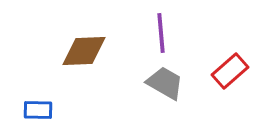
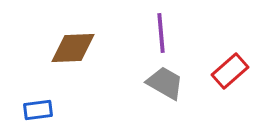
brown diamond: moved 11 px left, 3 px up
blue rectangle: rotated 8 degrees counterclockwise
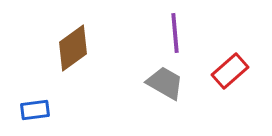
purple line: moved 14 px right
brown diamond: rotated 33 degrees counterclockwise
blue rectangle: moved 3 px left
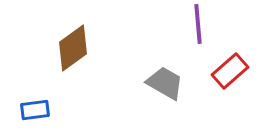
purple line: moved 23 px right, 9 px up
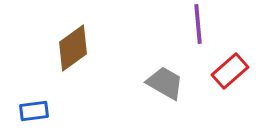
blue rectangle: moved 1 px left, 1 px down
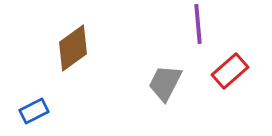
gray trapezoid: rotated 93 degrees counterclockwise
blue rectangle: rotated 20 degrees counterclockwise
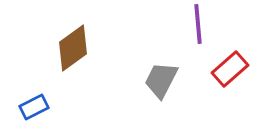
red rectangle: moved 2 px up
gray trapezoid: moved 4 px left, 3 px up
blue rectangle: moved 4 px up
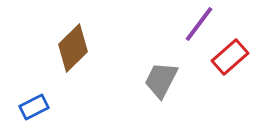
purple line: moved 1 px right; rotated 42 degrees clockwise
brown diamond: rotated 9 degrees counterclockwise
red rectangle: moved 12 px up
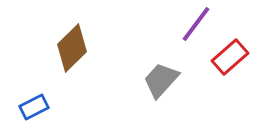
purple line: moved 3 px left
brown diamond: moved 1 px left
gray trapezoid: rotated 15 degrees clockwise
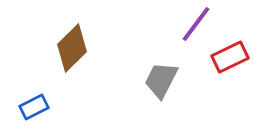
red rectangle: rotated 15 degrees clockwise
gray trapezoid: rotated 15 degrees counterclockwise
